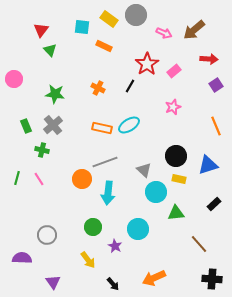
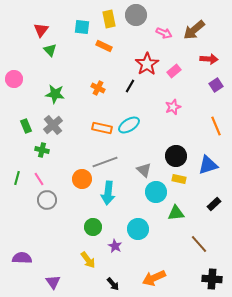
yellow rectangle at (109, 19): rotated 42 degrees clockwise
gray circle at (47, 235): moved 35 px up
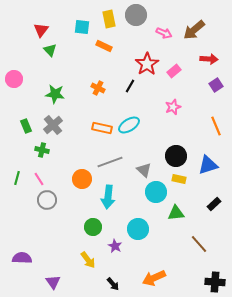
gray line at (105, 162): moved 5 px right
cyan arrow at (108, 193): moved 4 px down
black cross at (212, 279): moved 3 px right, 3 px down
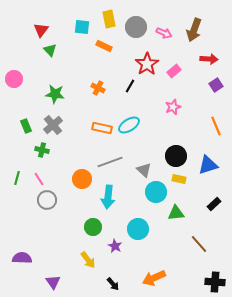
gray circle at (136, 15): moved 12 px down
brown arrow at (194, 30): rotated 30 degrees counterclockwise
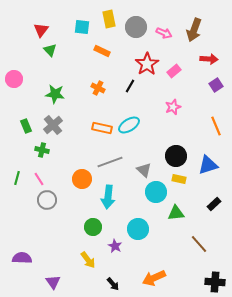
orange rectangle at (104, 46): moved 2 px left, 5 px down
